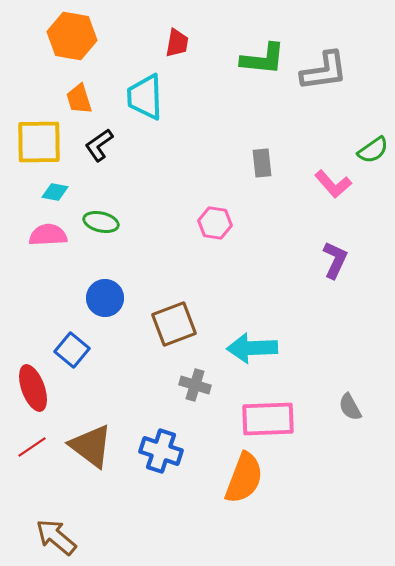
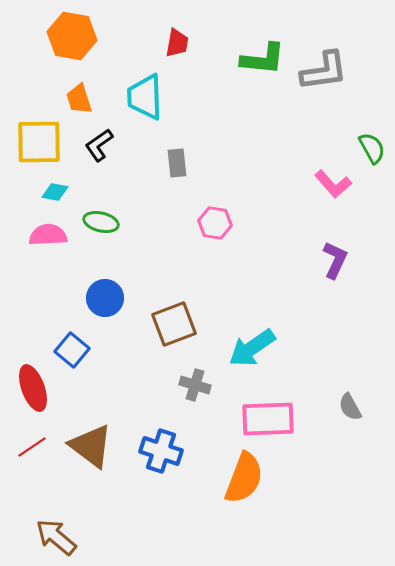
green semicircle: moved 1 px left, 2 px up; rotated 84 degrees counterclockwise
gray rectangle: moved 85 px left
cyan arrow: rotated 33 degrees counterclockwise
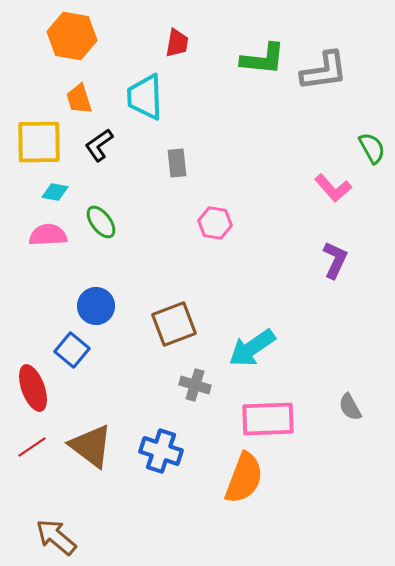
pink L-shape: moved 4 px down
green ellipse: rotated 40 degrees clockwise
blue circle: moved 9 px left, 8 px down
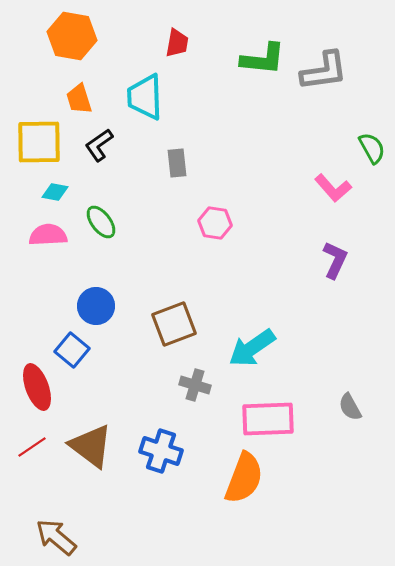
red ellipse: moved 4 px right, 1 px up
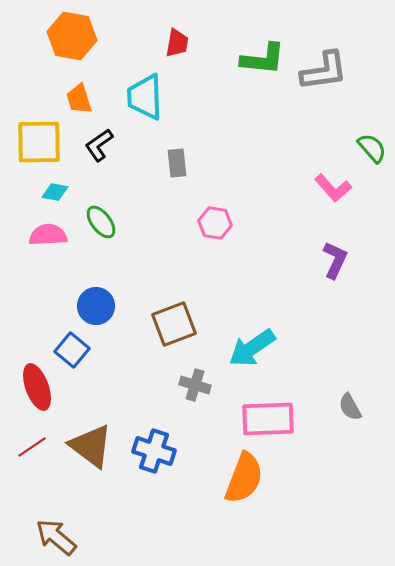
green semicircle: rotated 12 degrees counterclockwise
blue cross: moved 7 px left
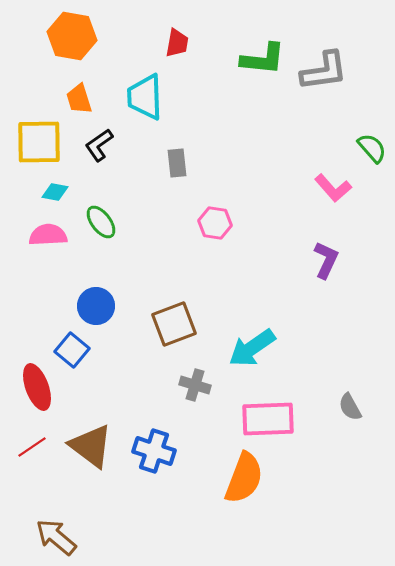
purple L-shape: moved 9 px left
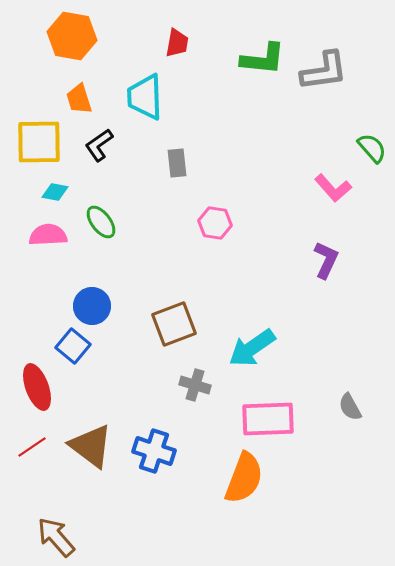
blue circle: moved 4 px left
blue square: moved 1 px right, 4 px up
brown arrow: rotated 9 degrees clockwise
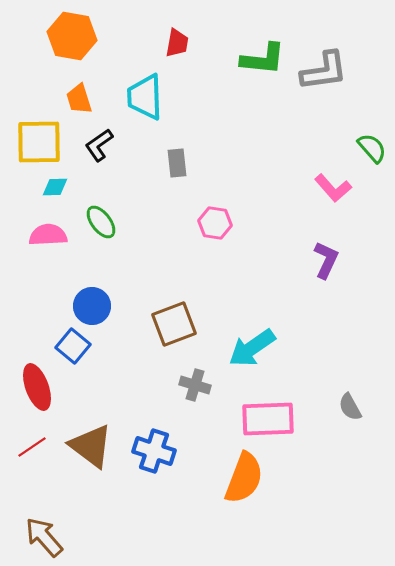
cyan diamond: moved 5 px up; rotated 12 degrees counterclockwise
brown arrow: moved 12 px left
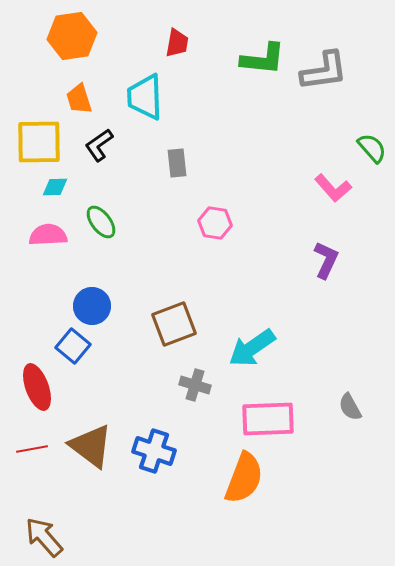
orange hexagon: rotated 18 degrees counterclockwise
red line: moved 2 px down; rotated 24 degrees clockwise
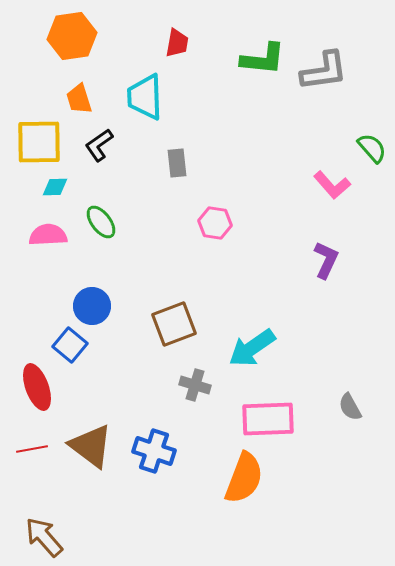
pink L-shape: moved 1 px left, 3 px up
blue square: moved 3 px left, 1 px up
